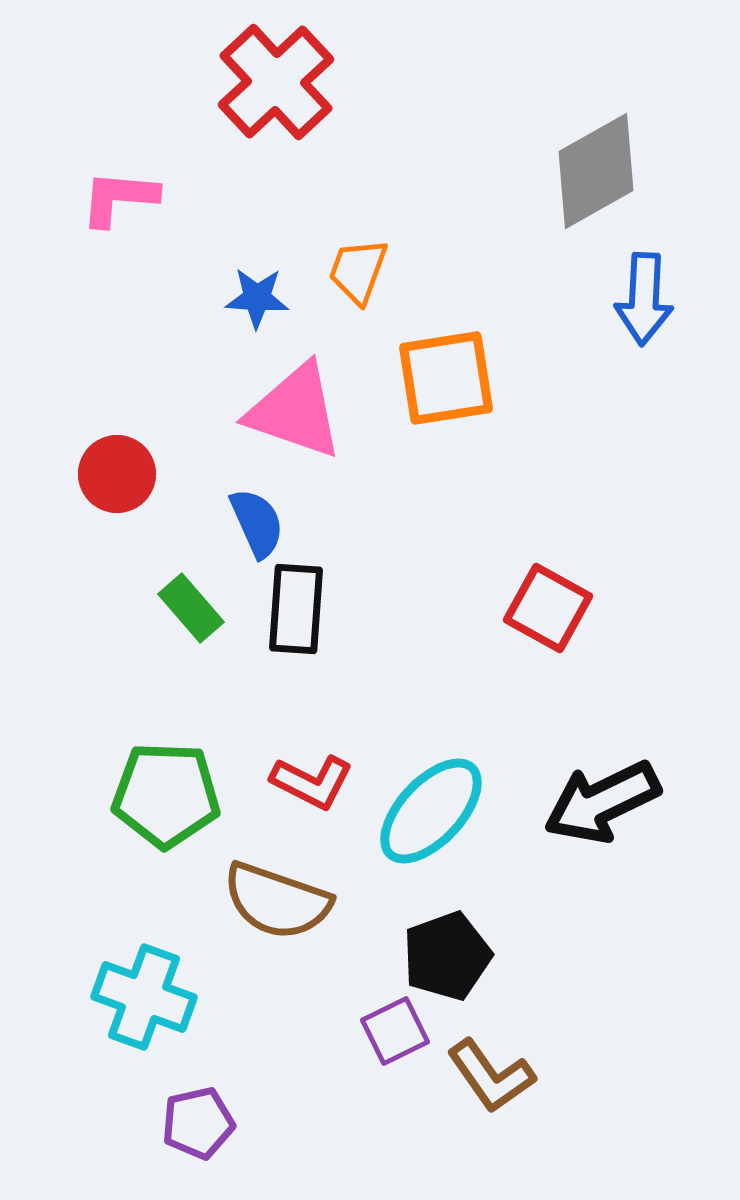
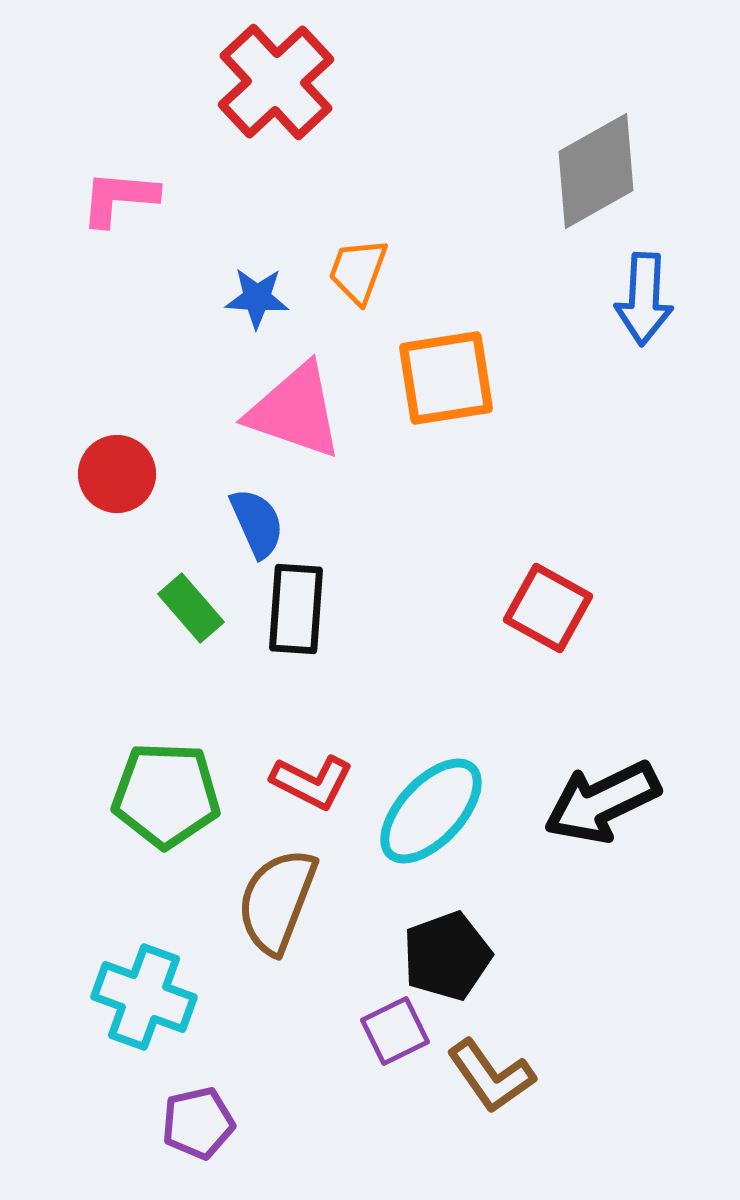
brown semicircle: rotated 92 degrees clockwise
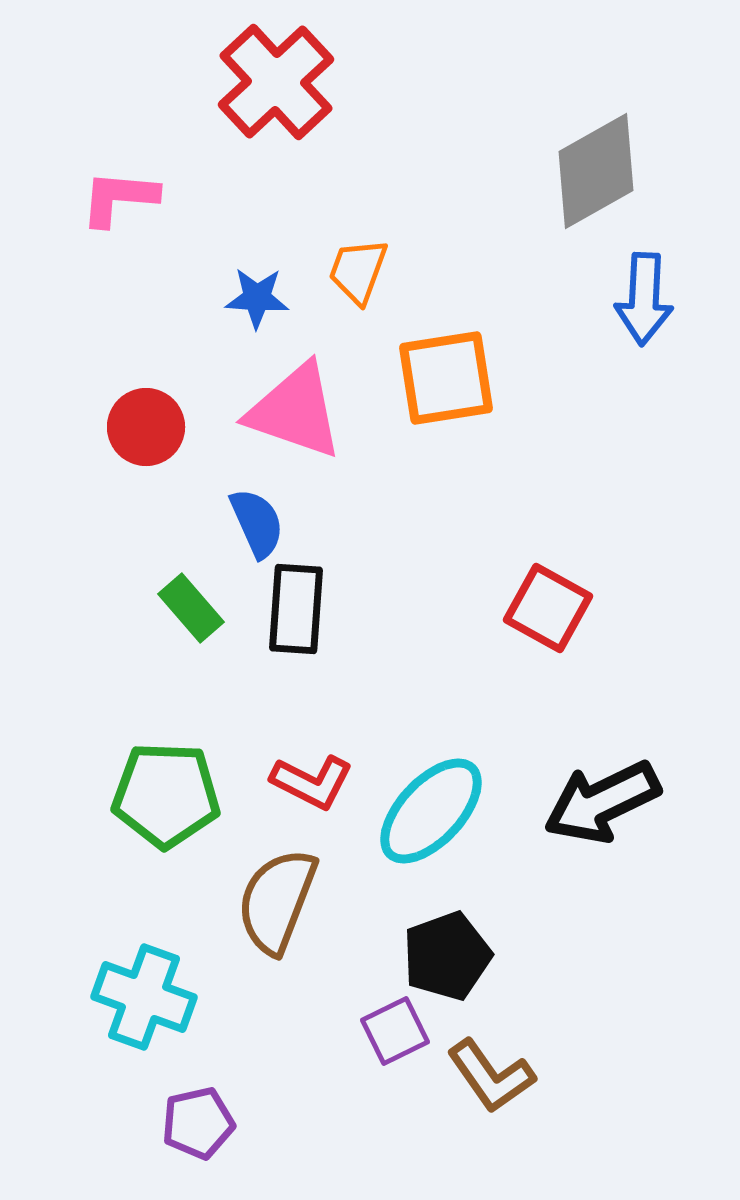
red circle: moved 29 px right, 47 px up
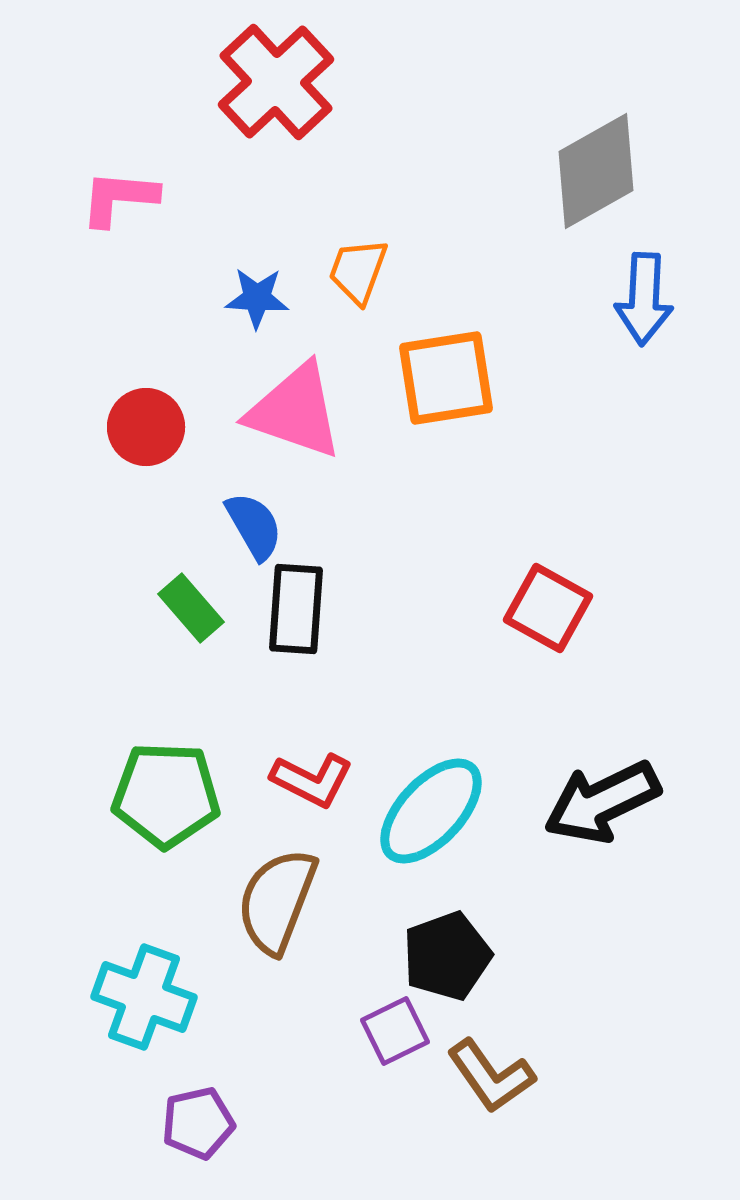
blue semicircle: moved 3 px left, 3 px down; rotated 6 degrees counterclockwise
red L-shape: moved 2 px up
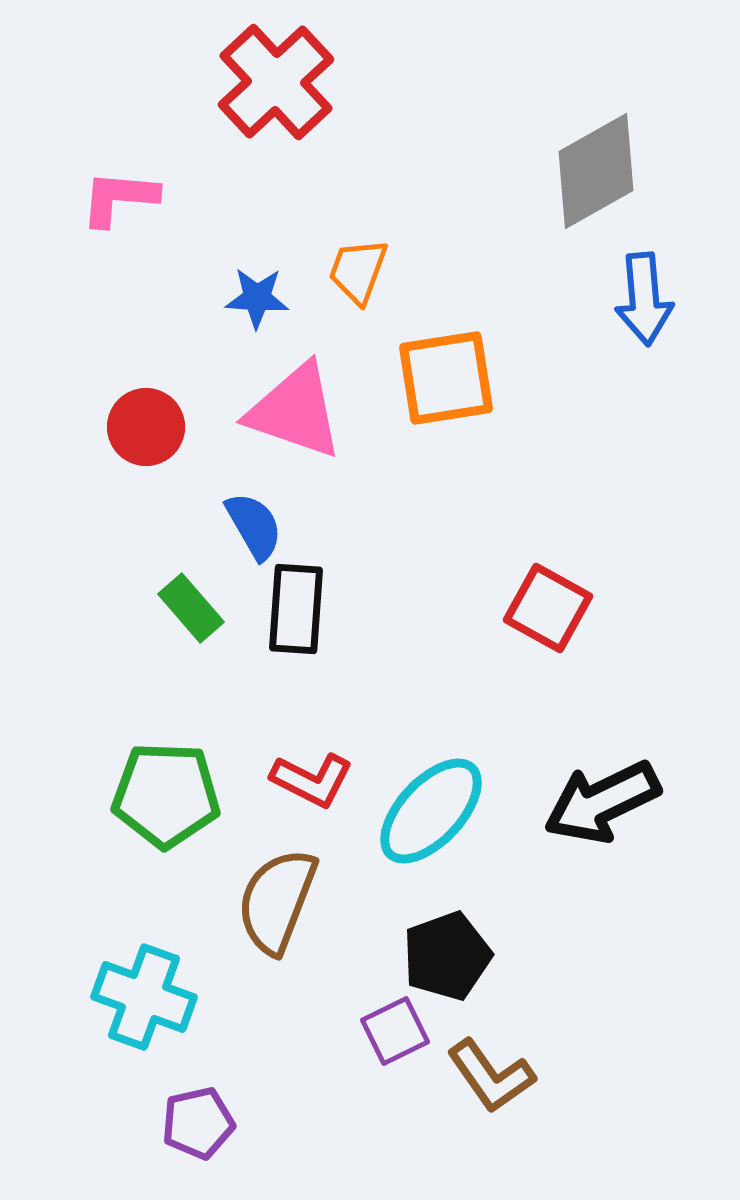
blue arrow: rotated 8 degrees counterclockwise
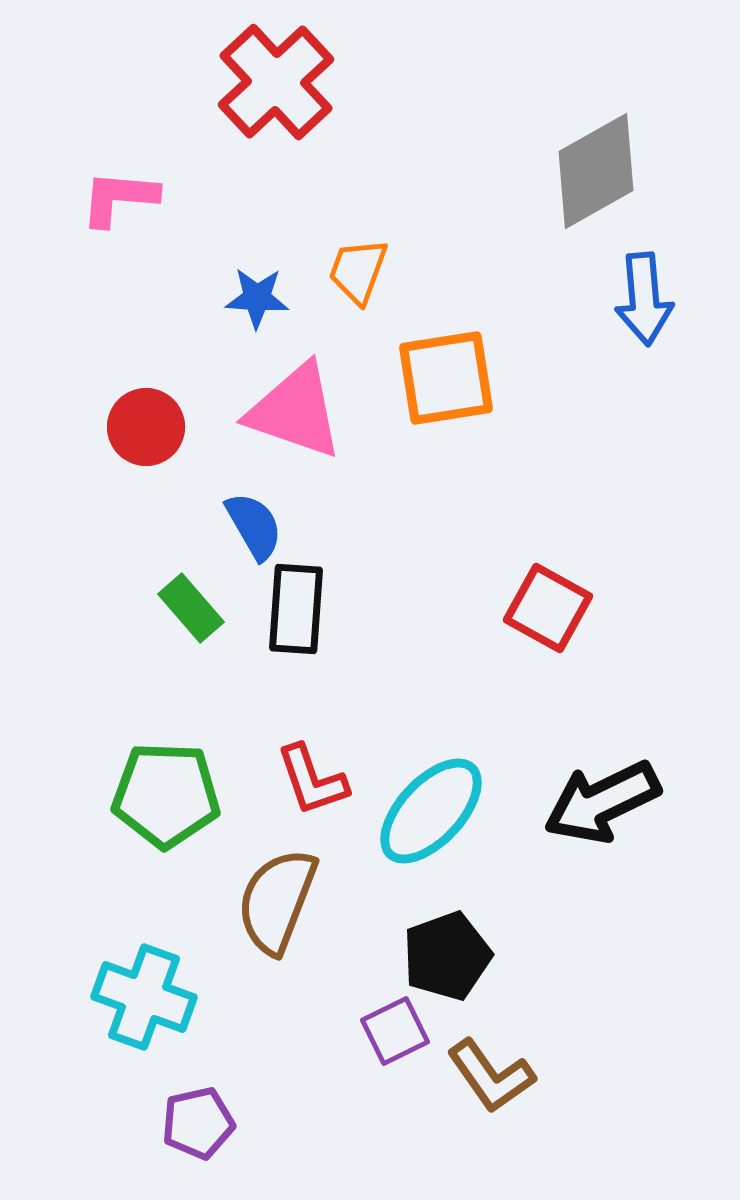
red L-shape: rotated 44 degrees clockwise
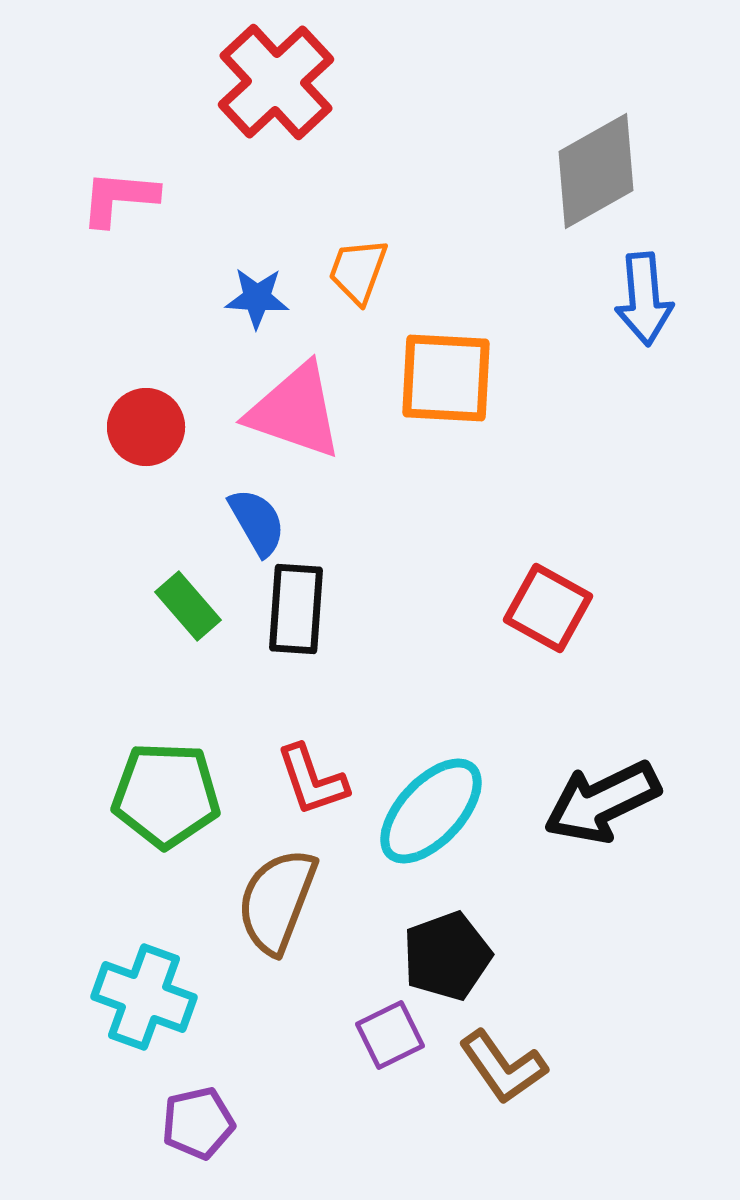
orange square: rotated 12 degrees clockwise
blue semicircle: moved 3 px right, 4 px up
green rectangle: moved 3 px left, 2 px up
purple square: moved 5 px left, 4 px down
brown L-shape: moved 12 px right, 9 px up
